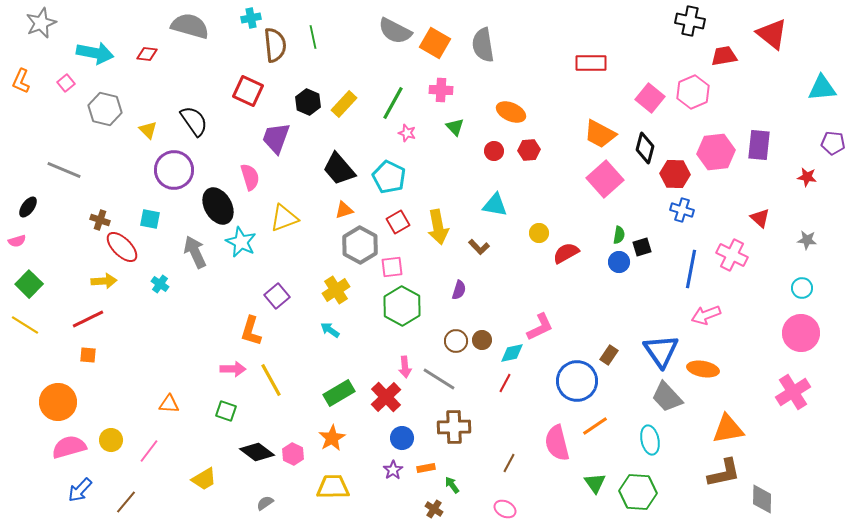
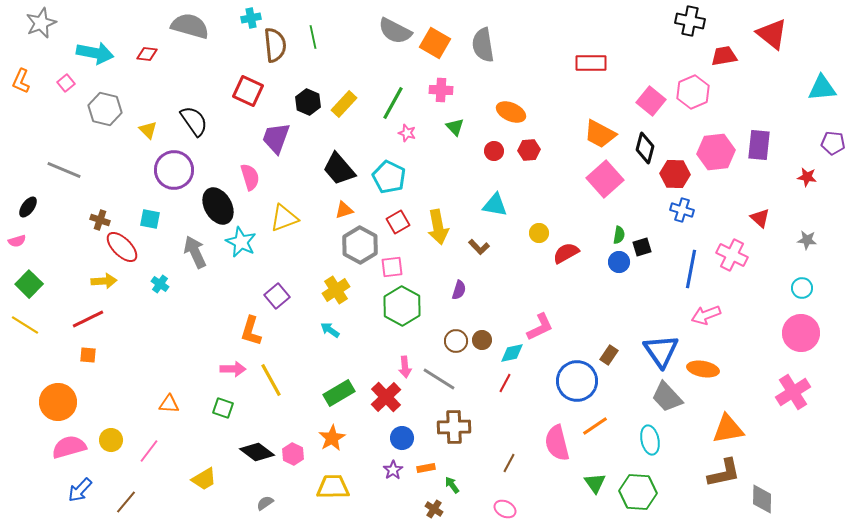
pink square at (650, 98): moved 1 px right, 3 px down
green square at (226, 411): moved 3 px left, 3 px up
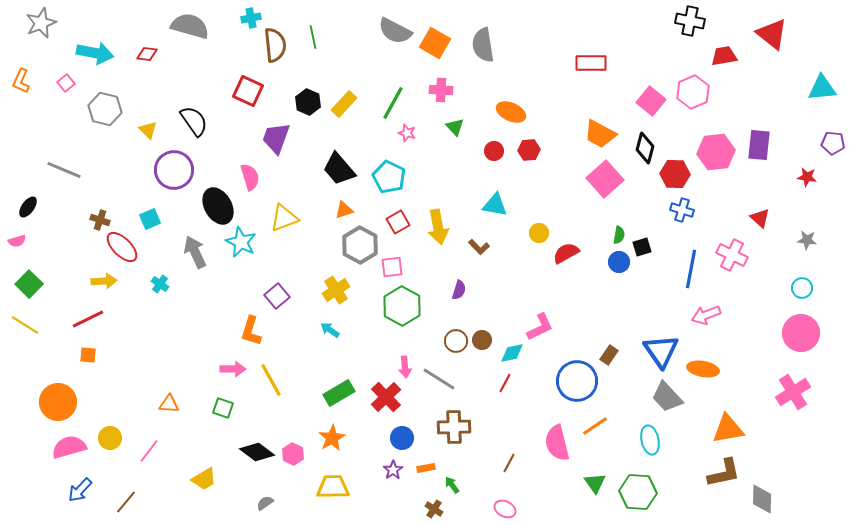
cyan square at (150, 219): rotated 35 degrees counterclockwise
yellow circle at (111, 440): moved 1 px left, 2 px up
